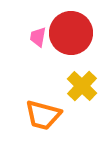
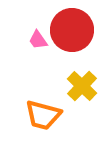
red circle: moved 1 px right, 3 px up
pink trapezoid: moved 3 px down; rotated 45 degrees counterclockwise
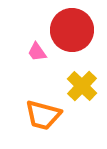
pink trapezoid: moved 1 px left, 12 px down
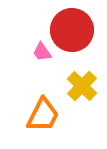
pink trapezoid: moved 5 px right
orange trapezoid: rotated 78 degrees counterclockwise
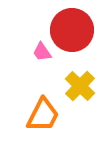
yellow cross: moved 2 px left
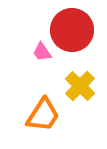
orange trapezoid: rotated 6 degrees clockwise
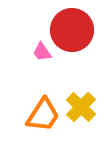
yellow cross: moved 1 px right, 21 px down
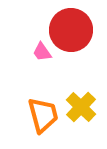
red circle: moved 1 px left
orange trapezoid: rotated 48 degrees counterclockwise
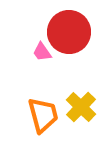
red circle: moved 2 px left, 2 px down
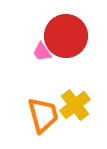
red circle: moved 3 px left, 4 px down
yellow cross: moved 6 px left, 2 px up; rotated 8 degrees clockwise
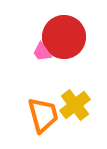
red circle: moved 2 px left, 1 px down
